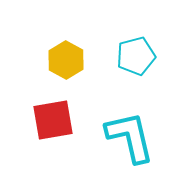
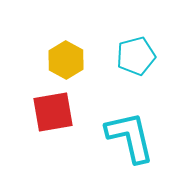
red square: moved 8 px up
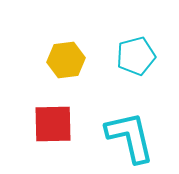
yellow hexagon: rotated 24 degrees clockwise
red square: moved 12 px down; rotated 9 degrees clockwise
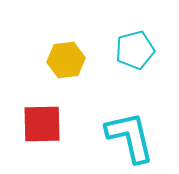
cyan pentagon: moved 1 px left, 6 px up
red square: moved 11 px left
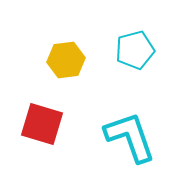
red square: rotated 18 degrees clockwise
cyan L-shape: rotated 6 degrees counterclockwise
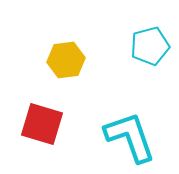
cyan pentagon: moved 15 px right, 4 px up
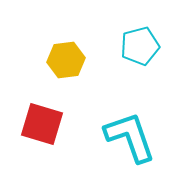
cyan pentagon: moved 10 px left
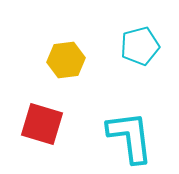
cyan L-shape: rotated 12 degrees clockwise
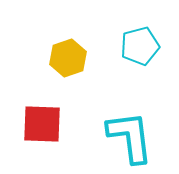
yellow hexagon: moved 2 px right, 2 px up; rotated 12 degrees counterclockwise
red square: rotated 15 degrees counterclockwise
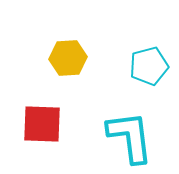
cyan pentagon: moved 9 px right, 20 px down
yellow hexagon: rotated 15 degrees clockwise
